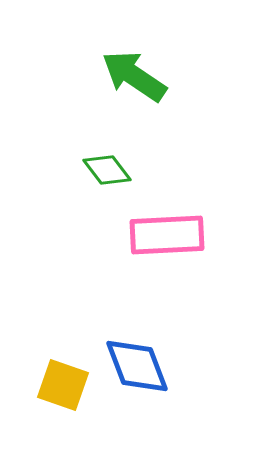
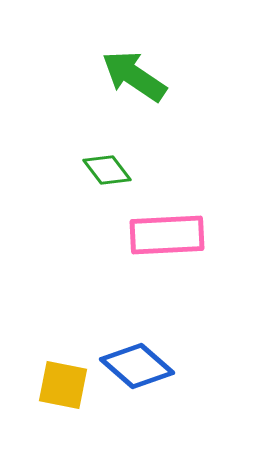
blue diamond: rotated 28 degrees counterclockwise
yellow square: rotated 8 degrees counterclockwise
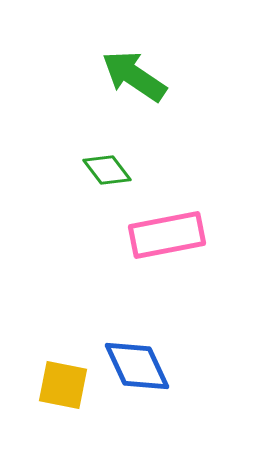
pink rectangle: rotated 8 degrees counterclockwise
blue diamond: rotated 24 degrees clockwise
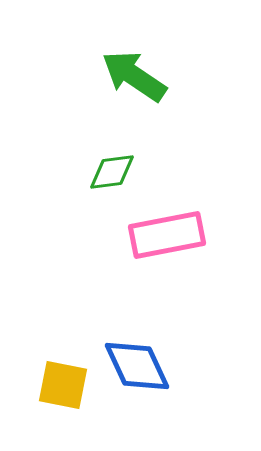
green diamond: moved 5 px right, 2 px down; rotated 60 degrees counterclockwise
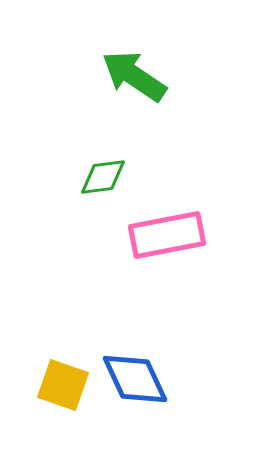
green diamond: moved 9 px left, 5 px down
blue diamond: moved 2 px left, 13 px down
yellow square: rotated 8 degrees clockwise
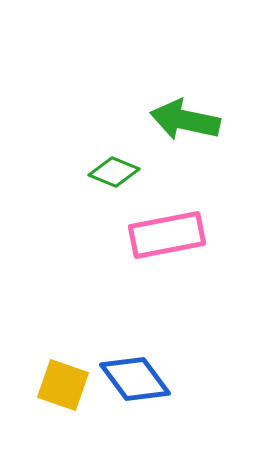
green arrow: moved 51 px right, 44 px down; rotated 22 degrees counterclockwise
green diamond: moved 11 px right, 5 px up; rotated 30 degrees clockwise
blue diamond: rotated 12 degrees counterclockwise
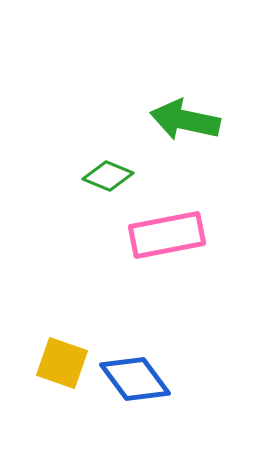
green diamond: moved 6 px left, 4 px down
yellow square: moved 1 px left, 22 px up
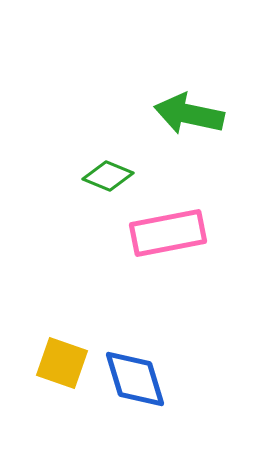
green arrow: moved 4 px right, 6 px up
pink rectangle: moved 1 px right, 2 px up
blue diamond: rotated 20 degrees clockwise
